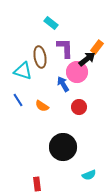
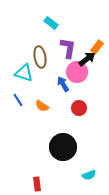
purple L-shape: moved 3 px right; rotated 10 degrees clockwise
cyan triangle: moved 1 px right, 2 px down
red circle: moved 1 px down
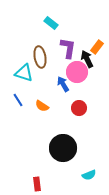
black arrow: rotated 78 degrees counterclockwise
black circle: moved 1 px down
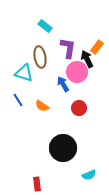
cyan rectangle: moved 6 px left, 3 px down
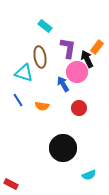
orange semicircle: rotated 24 degrees counterclockwise
red rectangle: moved 26 px left; rotated 56 degrees counterclockwise
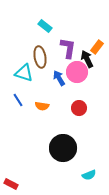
blue arrow: moved 4 px left, 6 px up
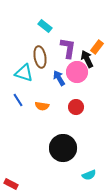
red circle: moved 3 px left, 1 px up
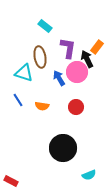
red rectangle: moved 3 px up
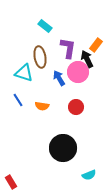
orange rectangle: moved 1 px left, 2 px up
pink circle: moved 1 px right
red rectangle: moved 1 px down; rotated 32 degrees clockwise
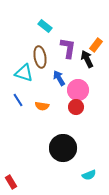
pink circle: moved 18 px down
